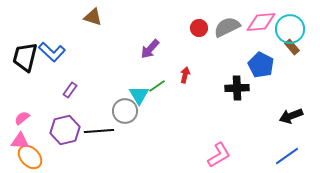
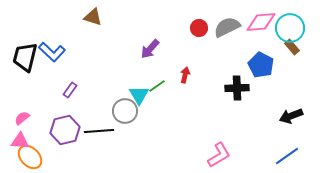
cyan circle: moved 1 px up
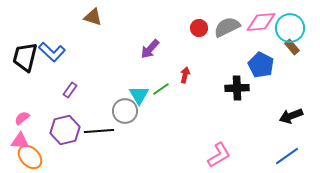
green line: moved 4 px right, 3 px down
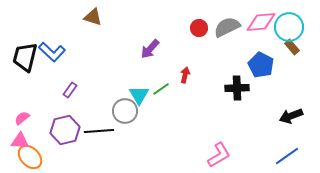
cyan circle: moved 1 px left, 1 px up
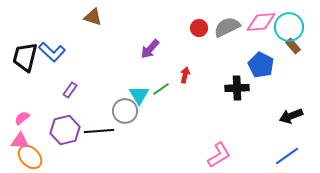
brown rectangle: moved 1 px right, 1 px up
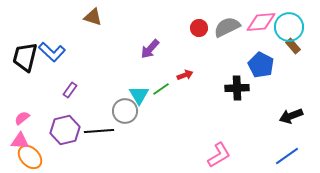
red arrow: rotated 56 degrees clockwise
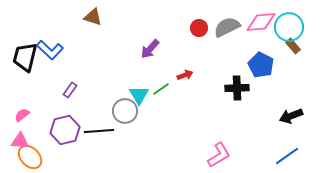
blue L-shape: moved 2 px left, 2 px up
pink semicircle: moved 3 px up
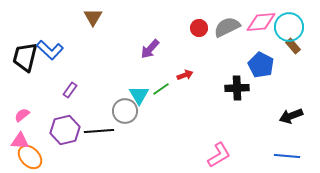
brown triangle: rotated 42 degrees clockwise
blue line: rotated 40 degrees clockwise
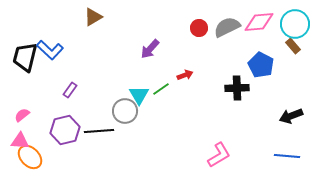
brown triangle: rotated 30 degrees clockwise
pink diamond: moved 2 px left
cyan circle: moved 6 px right, 3 px up
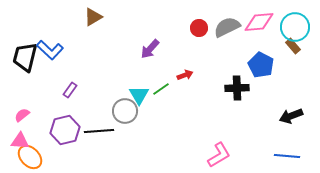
cyan circle: moved 3 px down
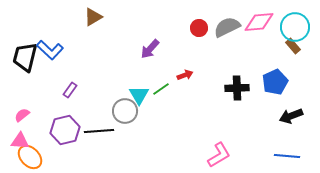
blue pentagon: moved 14 px right, 17 px down; rotated 20 degrees clockwise
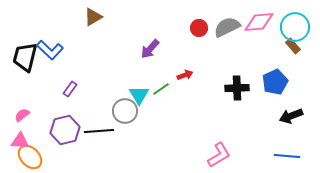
purple rectangle: moved 1 px up
